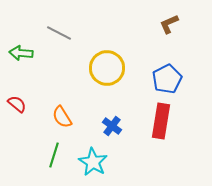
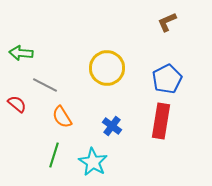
brown L-shape: moved 2 px left, 2 px up
gray line: moved 14 px left, 52 px down
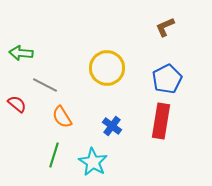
brown L-shape: moved 2 px left, 5 px down
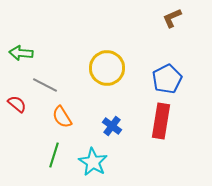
brown L-shape: moved 7 px right, 9 px up
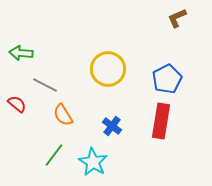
brown L-shape: moved 5 px right
yellow circle: moved 1 px right, 1 px down
orange semicircle: moved 1 px right, 2 px up
green line: rotated 20 degrees clockwise
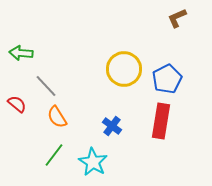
yellow circle: moved 16 px right
gray line: moved 1 px right, 1 px down; rotated 20 degrees clockwise
orange semicircle: moved 6 px left, 2 px down
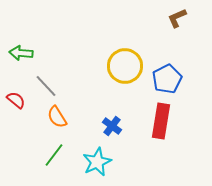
yellow circle: moved 1 px right, 3 px up
red semicircle: moved 1 px left, 4 px up
cyan star: moved 4 px right; rotated 16 degrees clockwise
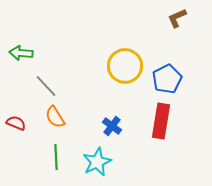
red semicircle: moved 23 px down; rotated 18 degrees counterclockwise
orange semicircle: moved 2 px left
green line: moved 2 px right, 2 px down; rotated 40 degrees counterclockwise
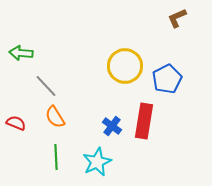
red rectangle: moved 17 px left
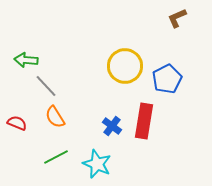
green arrow: moved 5 px right, 7 px down
red semicircle: moved 1 px right
green line: rotated 65 degrees clockwise
cyan star: moved 2 px down; rotated 24 degrees counterclockwise
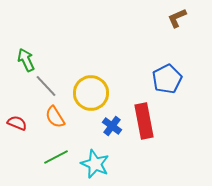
green arrow: rotated 60 degrees clockwise
yellow circle: moved 34 px left, 27 px down
red rectangle: rotated 20 degrees counterclockwise
cyan star: moved 2 px left
